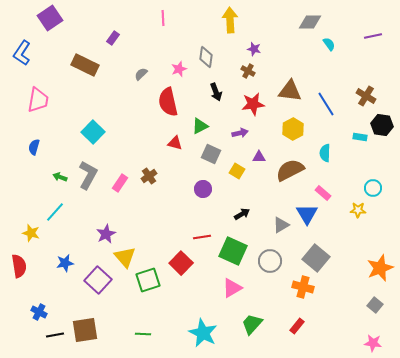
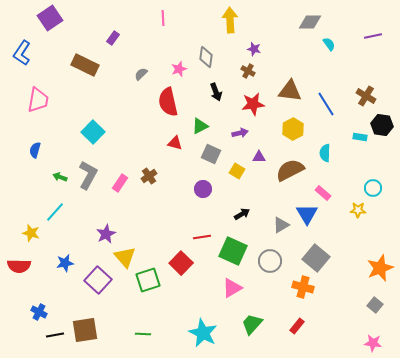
blue semicircle at (34, 147): moved 1 px right, 3 px down
red semicircle at (19, 266): rotated 100 degrees clockwise
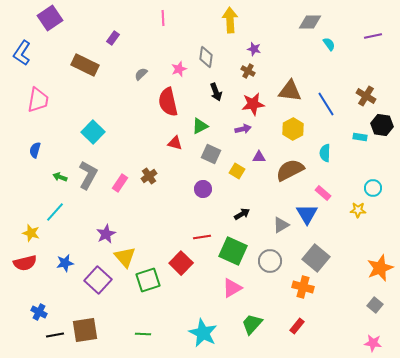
purple arrow at (240, 133): moved 3 px right, 4 px up
red semicircle at (19, 266): moved 6 px right, 3 px up; rotated 15 degrees counterclockwise
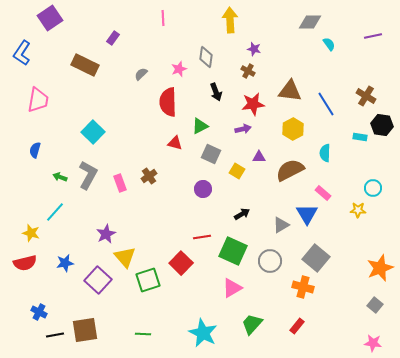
red semicircle at (168, 102): rotated 12 degrees clockwise
pink rectangle at (120, 183): rotated 54 degrees counterclockwise
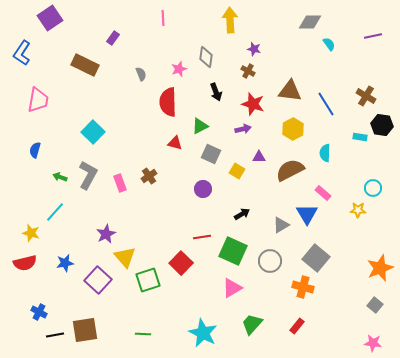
gray semicircle at (141, 74): rotated 112 degrees clockwise
red star at (253, 104): rotated 25 degrees clockwise
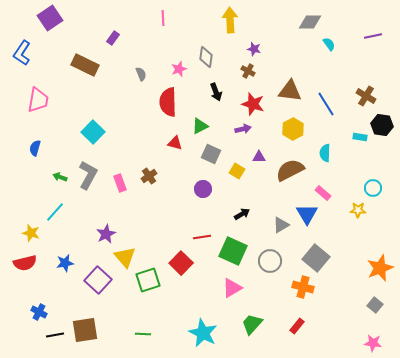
blue semicircle at (35, 150): moved 2 px up
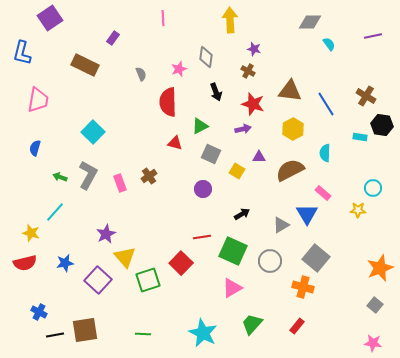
blue L-shape at (22, 53): rotated 20 degrees counterclockwise
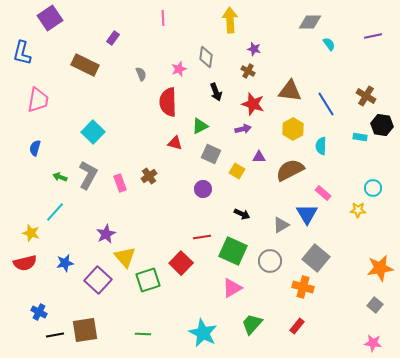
cyan semicircle at (325, 153): moved 4 px left, 7 px up
black arrow at (242, 214): rotated 56 degrees clockwise
orange star at (380, 268): rotated 12 degrees clockwise
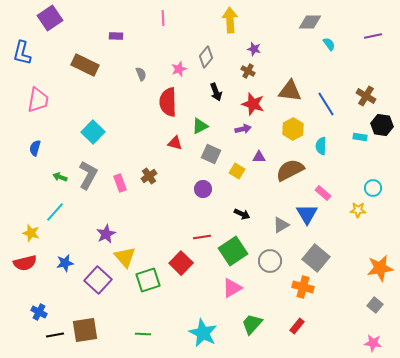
purple rectangle at (113, 38): moved 3 px right, 2 px up; rotated 56 degrees clockwise
gray diamond at (206, 57): rotated 30 degrees clockwise
green square at (233, 251): rotated 32 degrees clockwise
